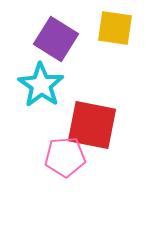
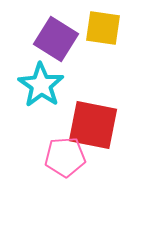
yellow square: moved 12 px left
red square: moved 1 px right
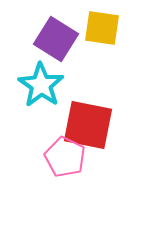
yellow square: moved 1 px left
red square: moved 5 px left
pink pentagon: rotated 30 degrees clockwise
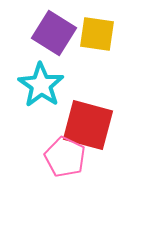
yellow square: moved 5 px left, 6 px down
purple square: moved 2 px left, 6 px up
red square: rotated 4 degrees clockwise
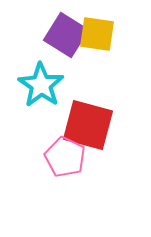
purple square: moved 12 px right, 2 px down
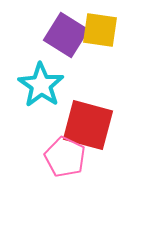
yellow square: moved 3 px right, 4 px up
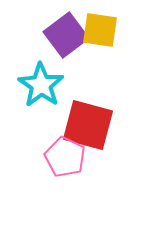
purple square: rotated 21 degrees clockwise
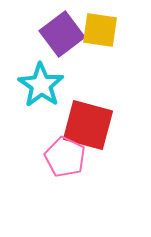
purple square: moved 4 px left, 1 px up
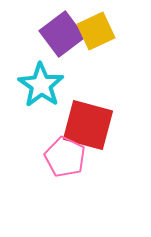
yellow square: moved 4 px left, 1 px down; rotated 33 degrees counterclockwise
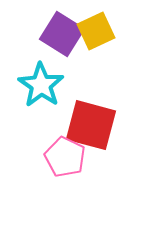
purple square: rotated 21 degrees counterclockwise
red square: moved 3 px right
